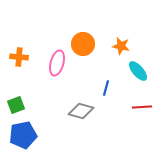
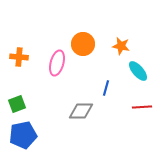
green square: moved 1 px right, 1 px up
gray diamond: rotated 15 degrees counterclockwise
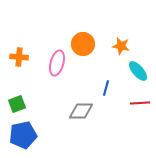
red line: moved 2 px left, 4 px up
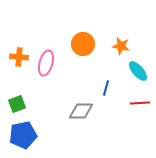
pink ellipse: moved 11 px left
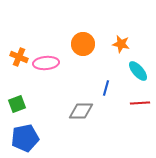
orange star: moved 2 px up
orange cross: rotated 18 degrees clockwise
pink ellipse: rotated 70 degrees clockwise
blue pentagon: moved 2 px right, 3 px down
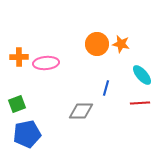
orange circle: moved 14 px right
orange cross: rotated 24 degrees counterclockwise
cyan ellipse: moved 4 px right, 4 px down
blue pentagon: moved 2 px right, 4 px up
